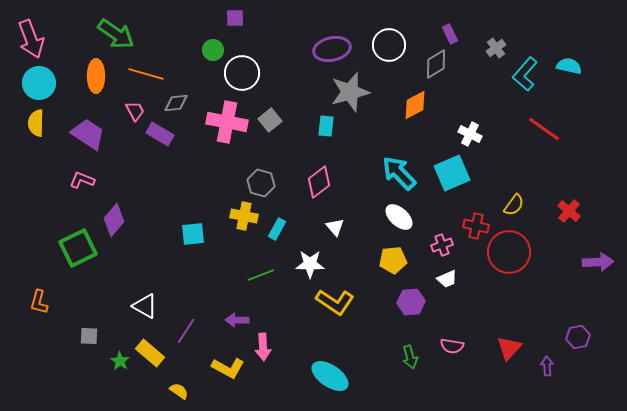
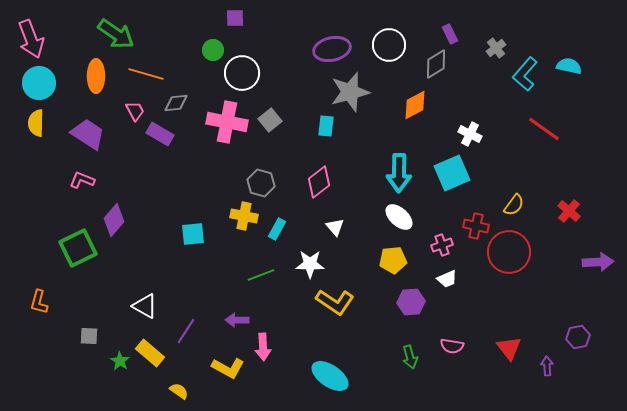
cyan arrow at (399, 173): rotated 135 degrees counterclockwise
red triangle at (509, 348): rotated 20 degrees counterclockwise
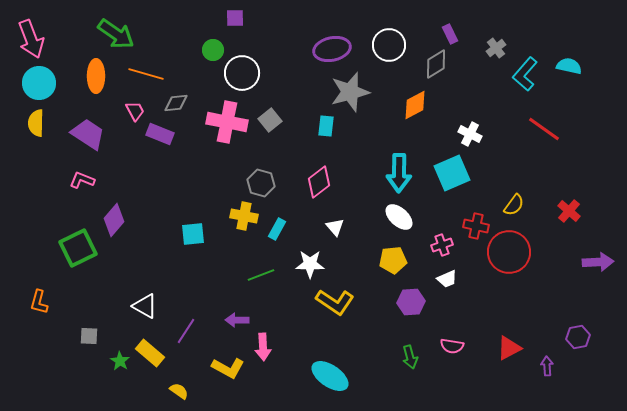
purple rectangle at (160, 134): rotated 8 degrees counterclockwise
red triangle at (509, 348): rotated 40 degrees clockwise
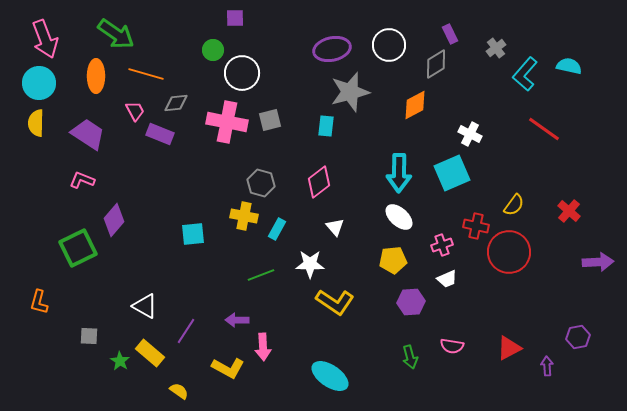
pink arrow at (31, 39): moved 14 px right
gray square at (270, 120): rotated 25 degrees clockwise
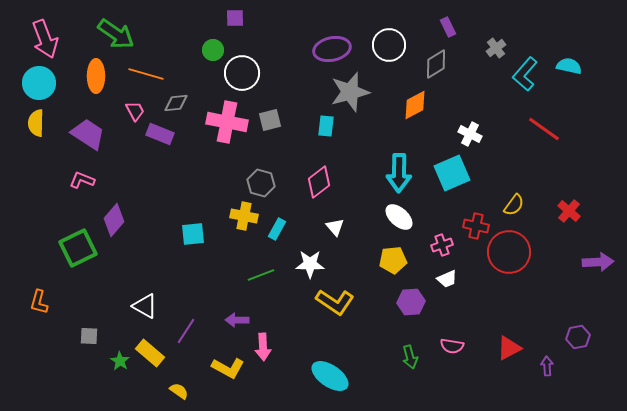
purple rectangle at (450, 34): moved 2 px left, 7 px up
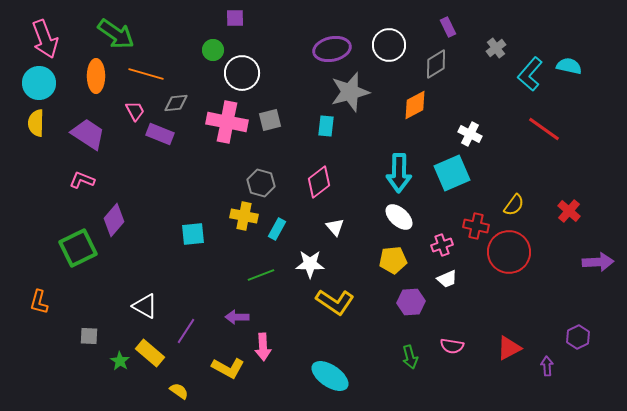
cyan L-shape at (525, 74): moved 5 px right
purple arrow at (237, 320): moved 3 px up
purple hexagon at (578, 337): rotated 15 degrees counterclockwise
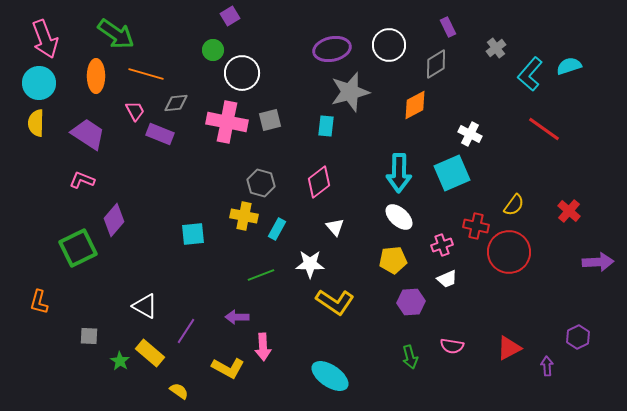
purple square at (235, 18): moved 5 px left, 2 px up; rotated 30 degrees counterclockwise
cyan semicircle at (569, 66): rotated 30 degrees counterclockwise
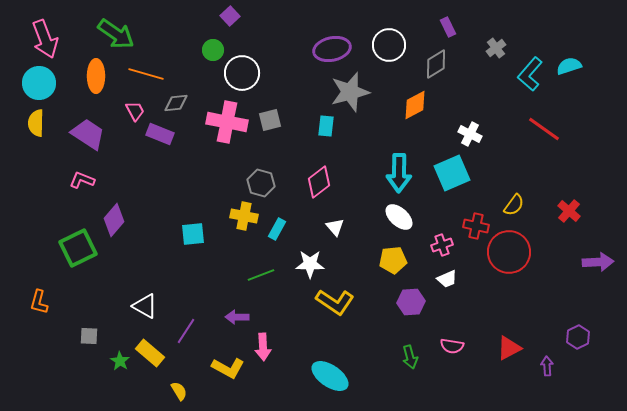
purple square at (230, 16): rotated 12 degrees counterclockwise
yellow semicircle at (179, 391): rotated 24 degrees clockwise
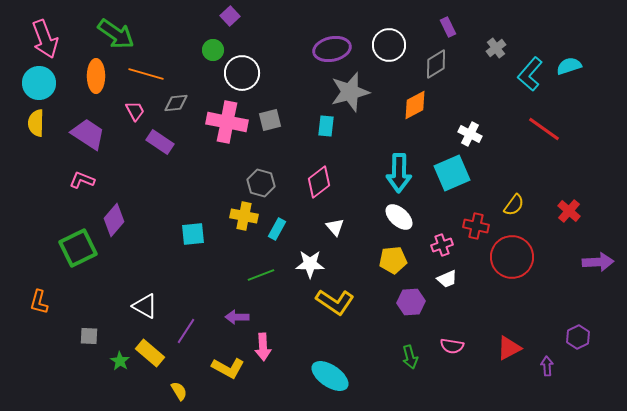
purple rectangle at (160, 134): moved 8 px down; rotated 12 degrees clockwise
red circle at (509, 252): moved 3 px right, 5 px down
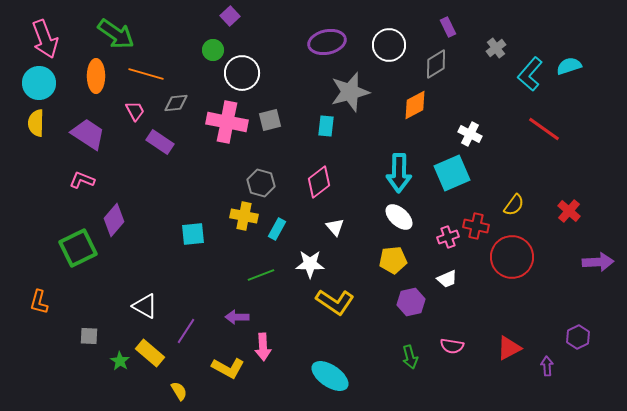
purple ellipse at (332, 49): moved 5 px left, 7 px up
pink cross at (442, 245): moved 6 px right, 8 px up
purple hexagon at (411, 302): rotated 8 degrees counterclockwise
